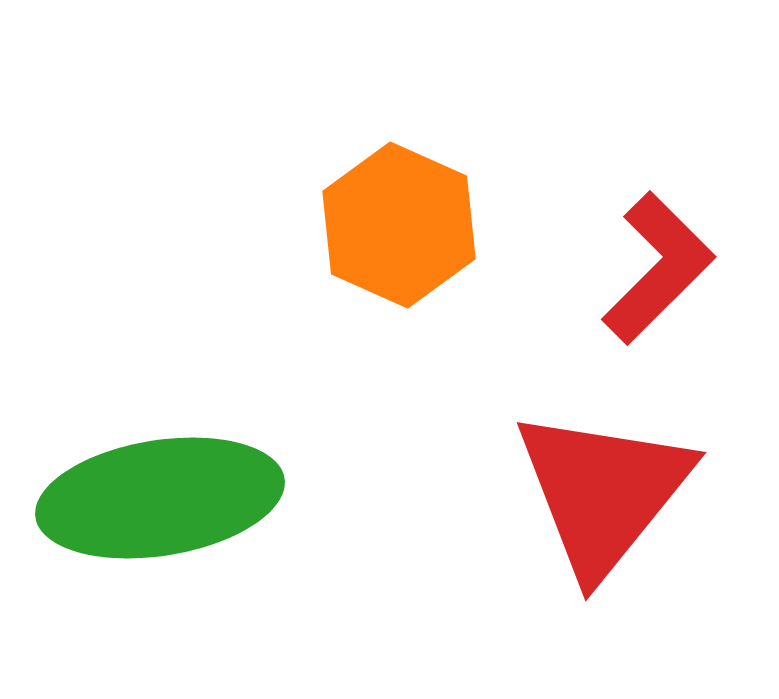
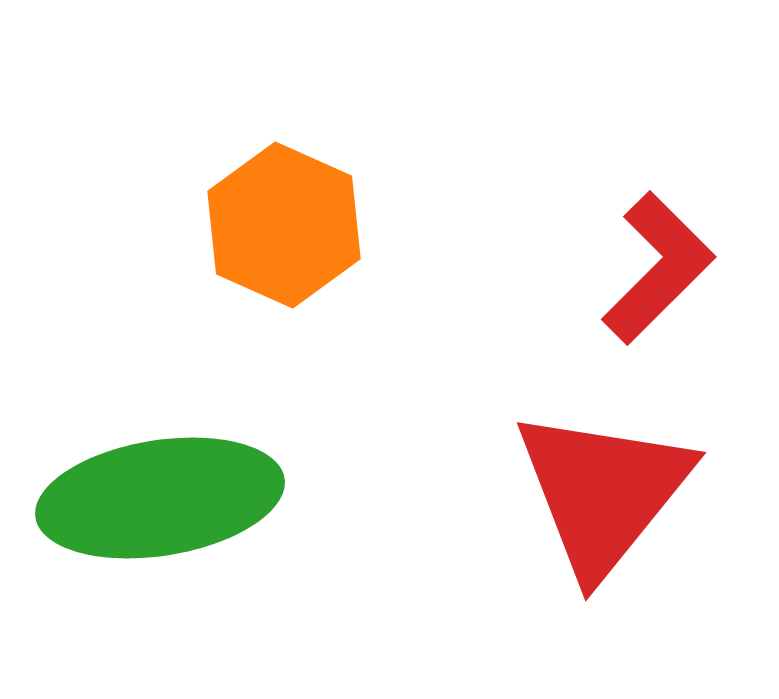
orange hexagon: moved 115 px left
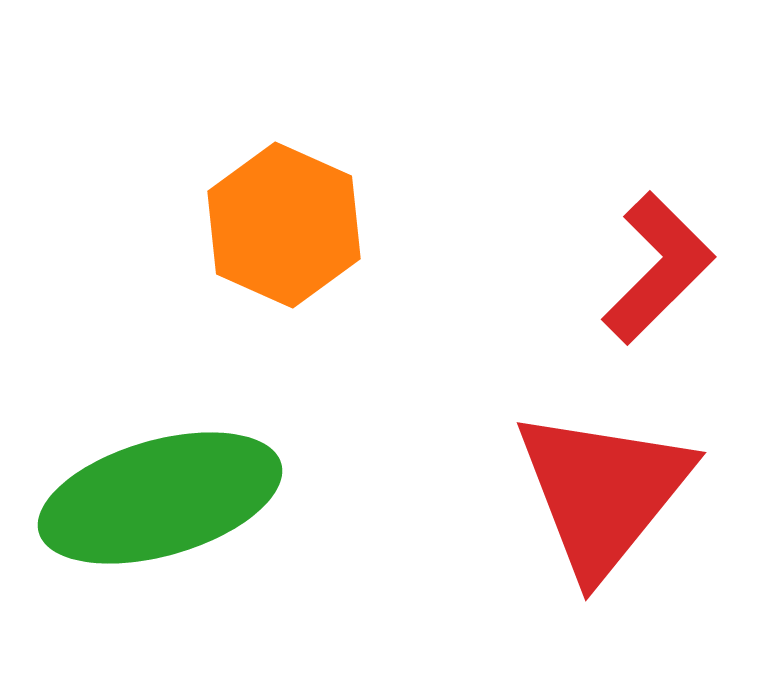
green ellipse: rotated 7 degrees counterclockwise
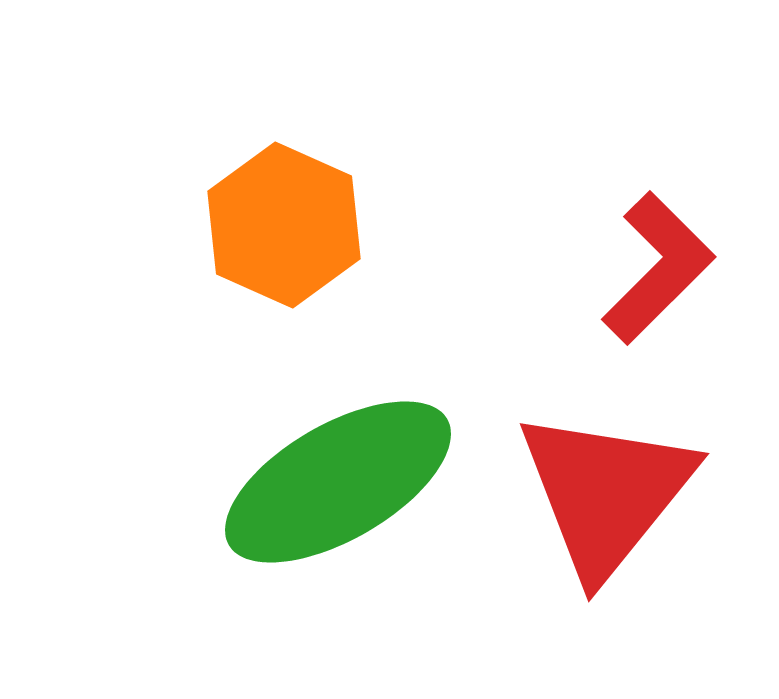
red triangle: moved 3 px right, 1 px down
green ellipse: moved 178 px right, 16 px up; rotated 14 degrees counterclockwise
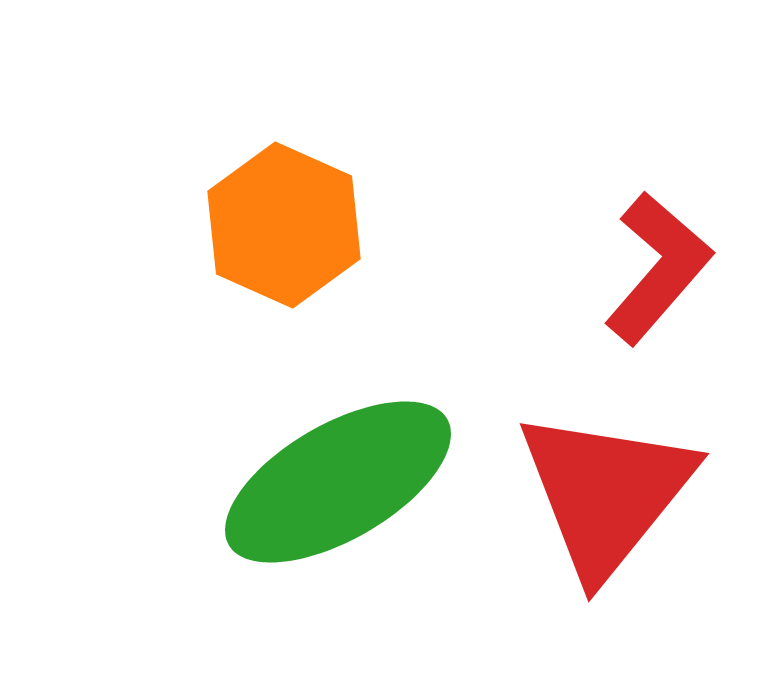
red L-shape: rotated 4 degrees counterclockwise
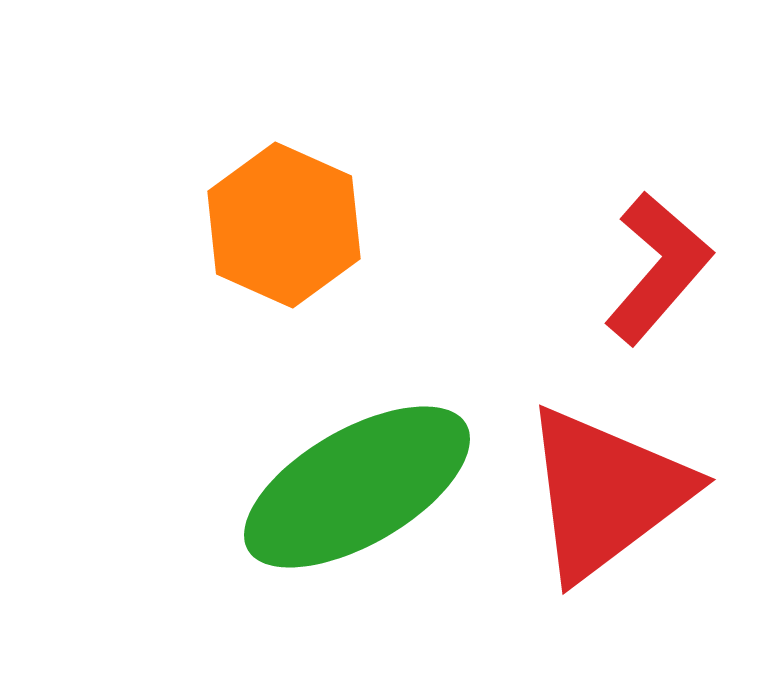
green ellipse: moved 19 px right, 5 px down
red triangle: rotated 14 degrees clockwise
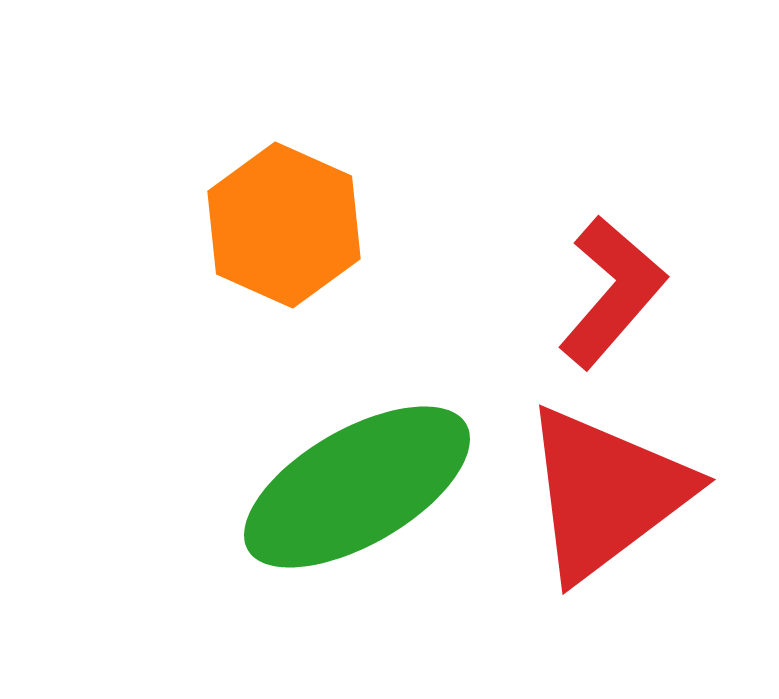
red L-shape: moved 46 px left, 24 px down
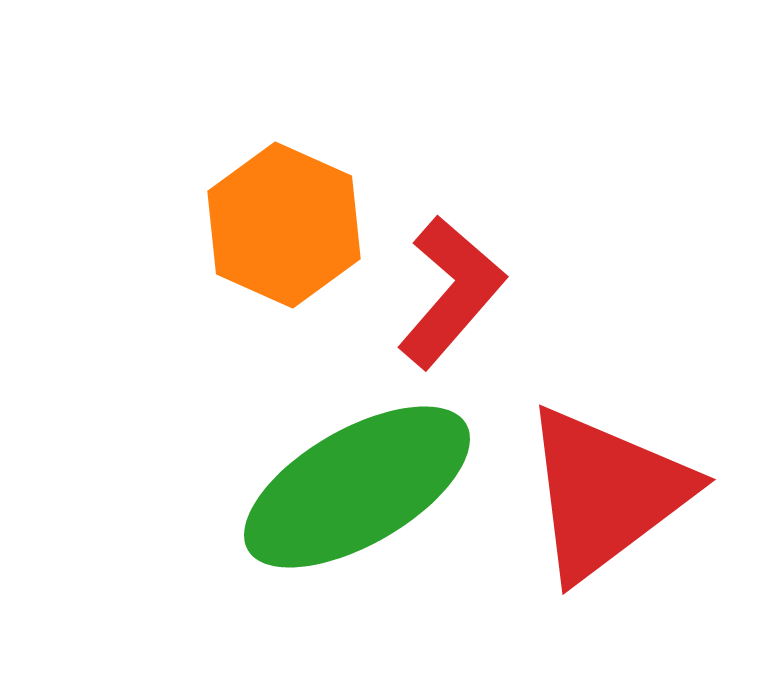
red L-shape: moved 161 px left
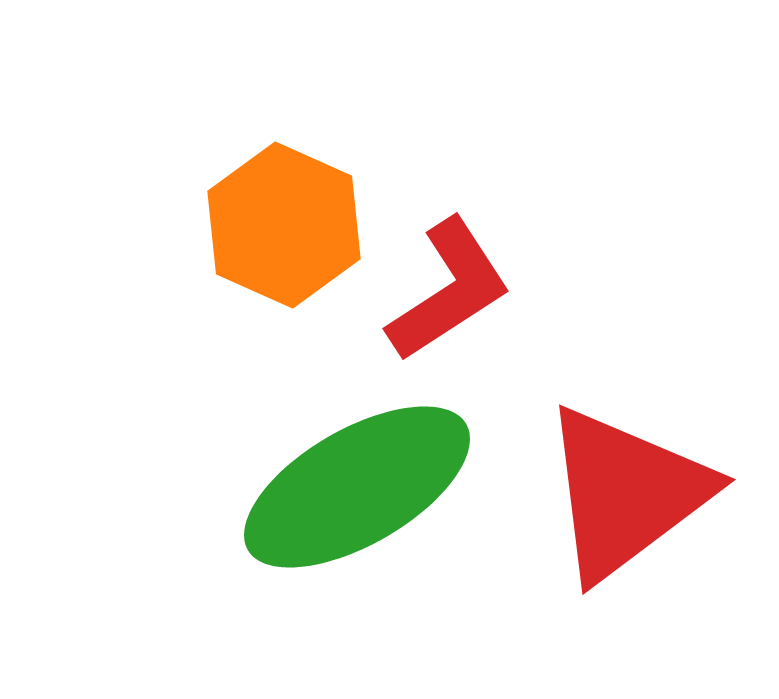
red L-shape: moved 2 px left, 2 px up; rotated 16 degrees clockwise
red triangle: moved 20 px right
